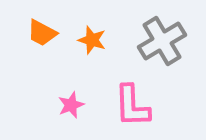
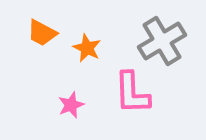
orange star: moved 5 px left, 8 px down; rotated 8 degrees clockwise
pink L-shape: moved 13 px up
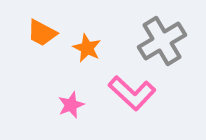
pink L-shape: rotated 45 degrees counterclockwise
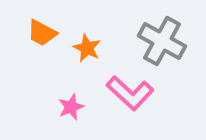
gray cross: rotated 30 degrees counterclockwise
pink L-shape: moved 2 px left
pink star: moved 2 px down
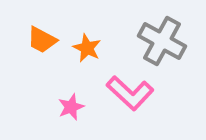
orange trapezoid: moved 7 px down
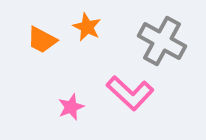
orange star: moved 21 px up
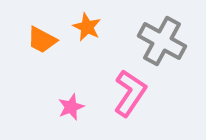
pink L-shape: rotated 99 degrees counterclockwise
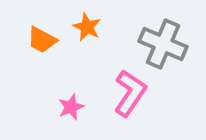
gray cross: moved 1 px right, 3 px down; rotated 6 degrees counterclockwise
